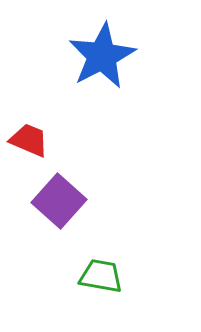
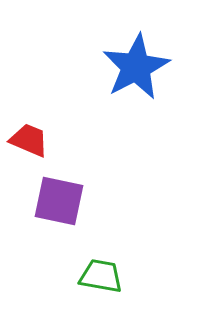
blue star: moved 34 px right, 11 px down
purple square: rotated 30 degrees counterclockwise
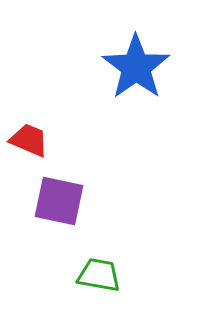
blue star: rotated 8 degrees counterclockwise
green trapezoid: moved 2 px left, 1 px up
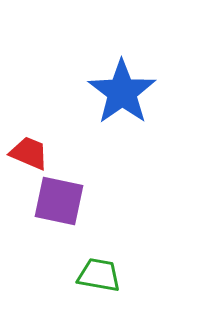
blue star: moved 14 px left, 25 px down
red trapezoid: moved 13 px down
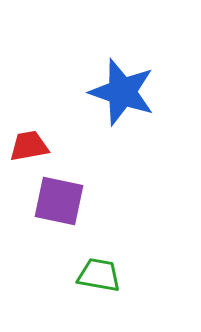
blue star: rotated 18 degrees counterclockwise
red trapezoid: moved 7 px up; rotated 33 degrees counterclockwise
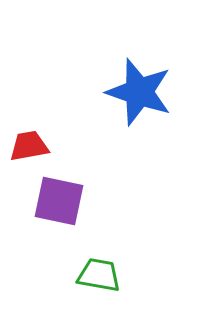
blue star: moved 17 px right
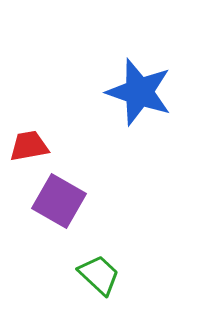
purple square: rotated 18 degrees clockwise
green trapezoid: rotated 33 degrees clockwise
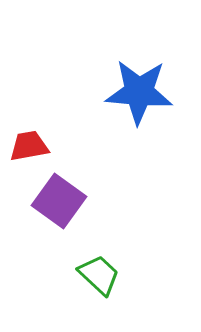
blue star: rotated 14 degrees counterclockwise
purple square: rotated 6 degrees clockwise
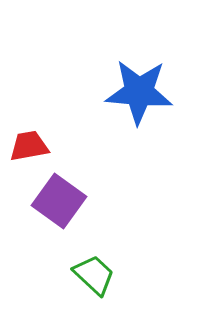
green trapezoid: moved 5 px left
